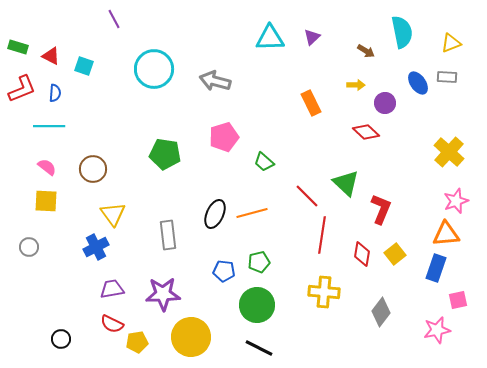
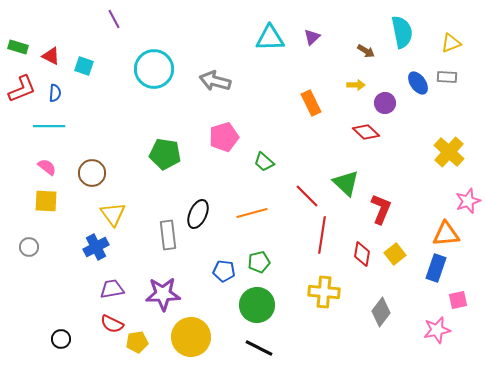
brown circle at (93, 169): moved 1 px left, 4 px down
pink star at (456, 201): moved 12 px right
black ellipse at (215, 214): moved 17 px left
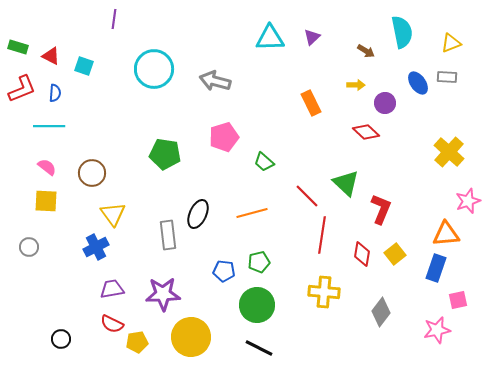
purple line at (114, 19): rotated 36 degrees clockwise
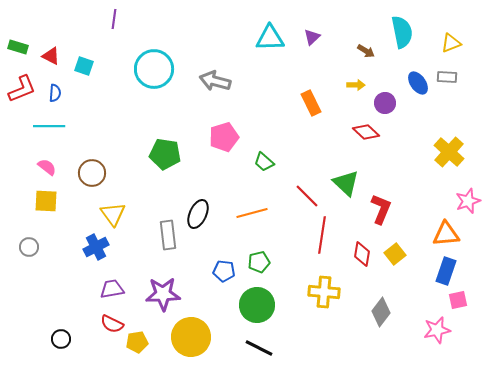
blue rectangle at (436, 268): moved 10 px right, 3 px down
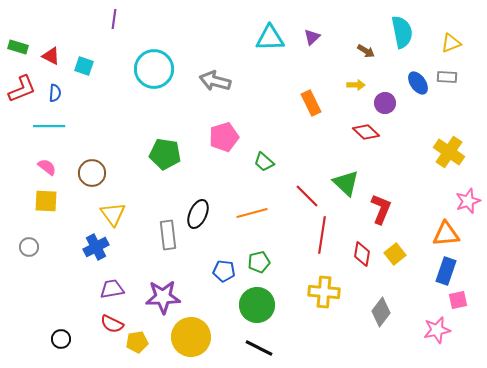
yellow cross at (449, 152): rotated 8 degrees counterclockwise
purple star at (163, 294): moved 3 px down
